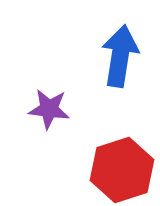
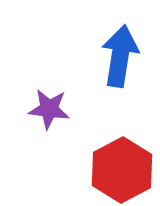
red hexagon: rotated 10 degrees counterclockwise
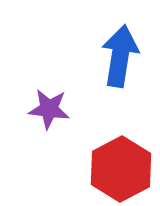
red hexagon: moved 1 px left, 1 px up
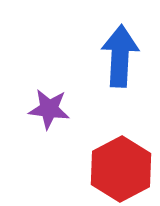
blue arrow: rotated 6 degrees counterclockwise
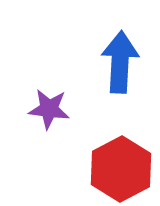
blue arrow: moved 6 px down
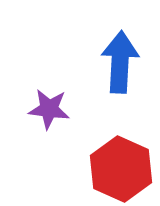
red hexagon: rotated 8 degrees counterclockwise
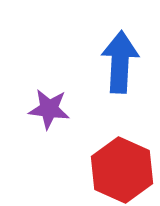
red hexagon: moved 1 px right, 1 px down
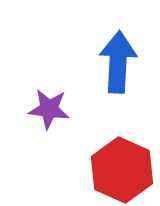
blue arrow: moved 2 px left
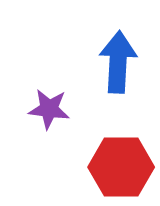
red hexagon: moved 1 px left, 3 px up; rotated 24 degrees counterclockwise
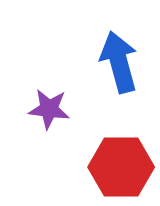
blue arrow: moved 1 px right; rotated 18 degrees counterclockwise
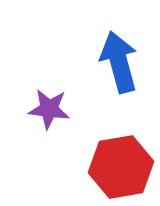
red hexagon: rotated 10 degrees counterclockwise
